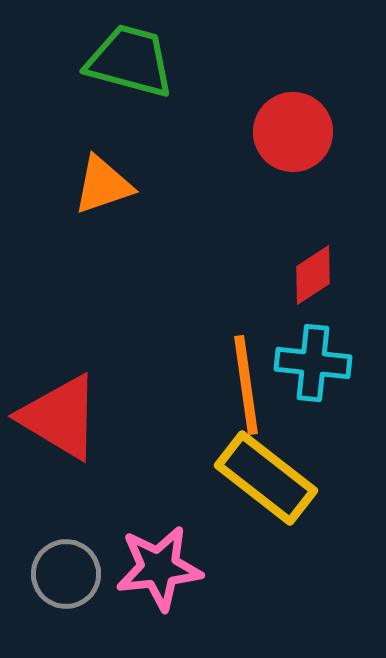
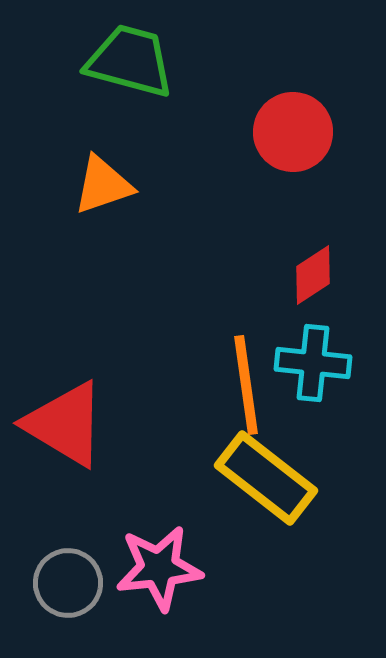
red triangle: moved 5 px right, 7 px down
gray circle: moved 2 px right, 9 px down
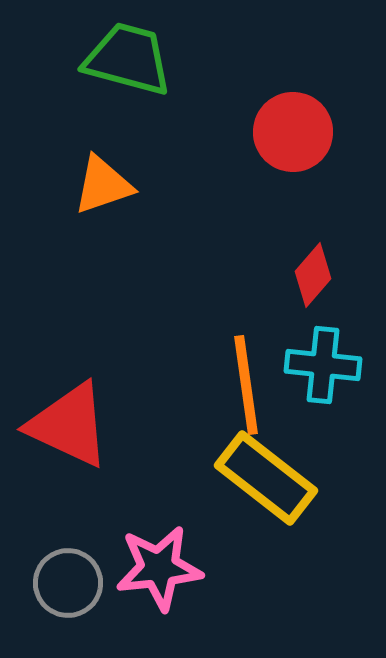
green trapezoid: moved 2 px left, 2 px up
red diamond: rotated 16 degrees counterclockwise
cyan cross: moved 10 px right, 2 px down
red triangle: moved 4 px right, 1 px down; rotated 6 degrees counterclockwise
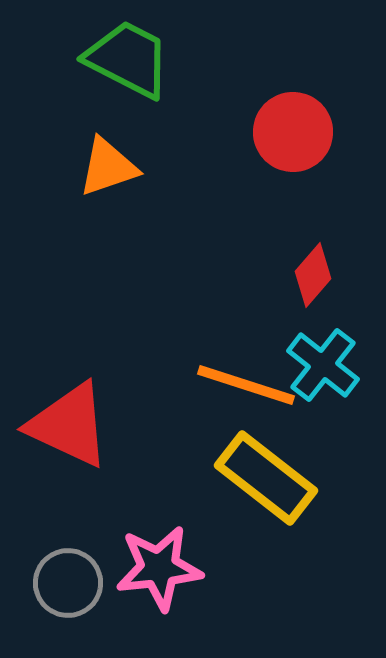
green trapezoid: rotated 12 degrees clockwise
orange triangle: moved 5 px right, 18 px up
cyan cross: rotated 32 degrees clockwise
orange line: rotated 64 degrees counterclockwise
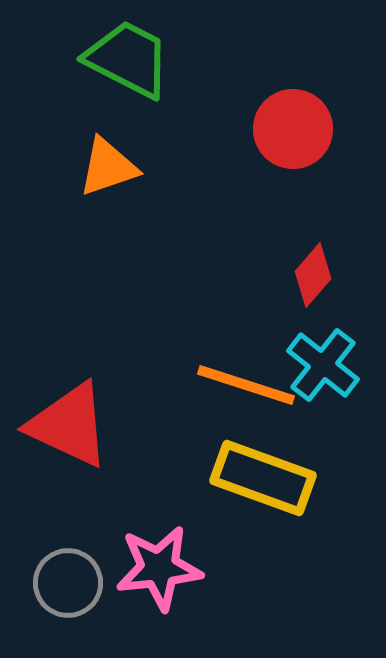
red circle: moved 3 px up
yellow rectangle: moved 3 px left; rotated 18 degrees counterclockwise
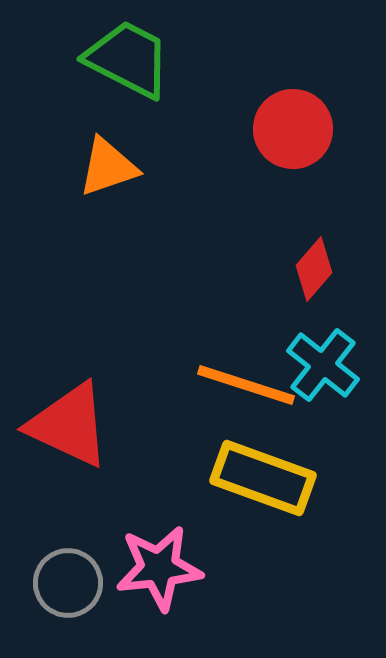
red diamond: moved 1 px right, 6 px up
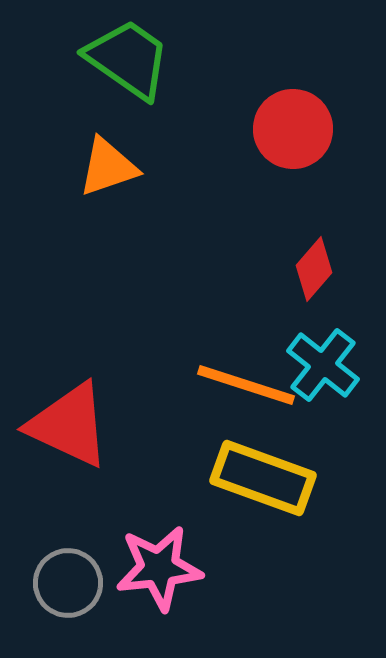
green trapezoid: rotated 8 degrees clockwise
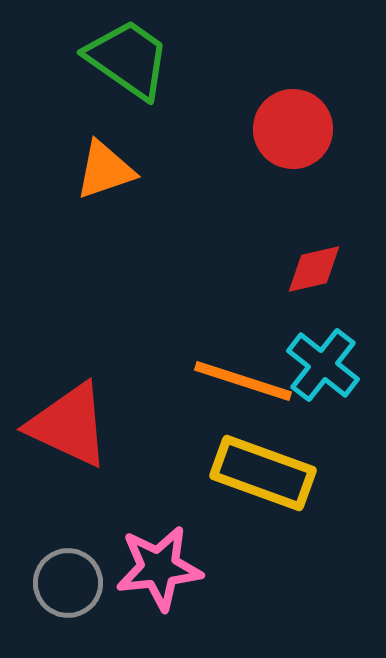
orange triangle: moved 3 px left, 3 px down
red diamond: rotated 36 degrees clockwise
orange line: moved 3 px left, 4 px up
yellow rectangle: moved 5 px up
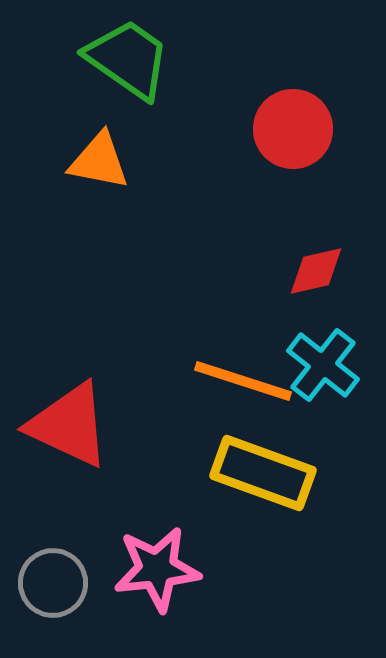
orange triangle: moved 6 px left, 9 px up; rotated 30 degrees clockwise
red diamond: moved 2 px right, 2 px down
pink star: moved 2 px left, 1 px down
gray circle: moved 15 px left
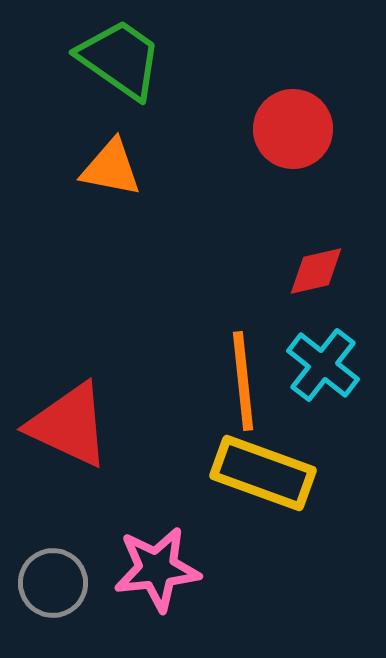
green trapezoid: moved 8 px left
orange triangle: moved 12 px right, 7 px down
orange line: rotated 66 degrees clockwise
